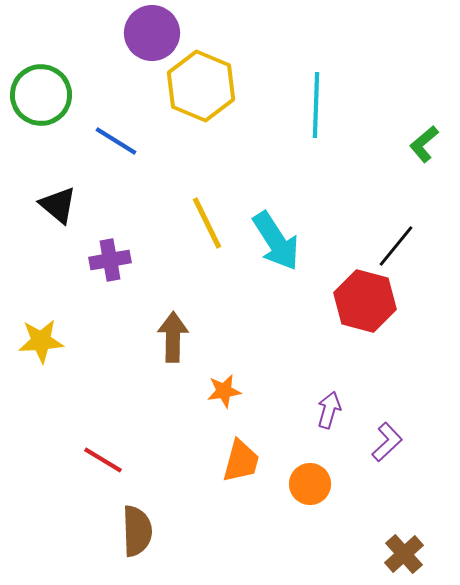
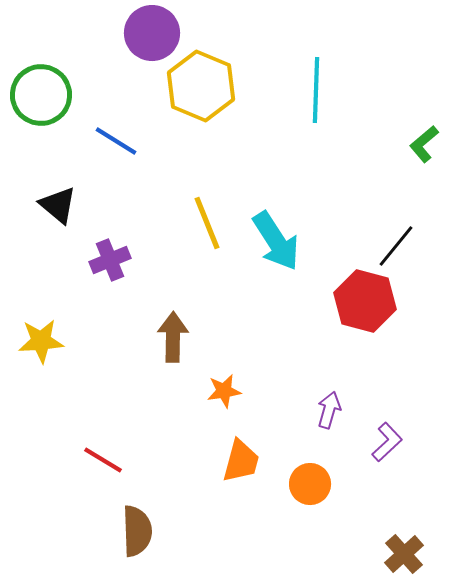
cyan line: moved 15 px up
yellow line: rotated 4 degrees clockwise
purple cross: rotated 12 degrees counterclockwise
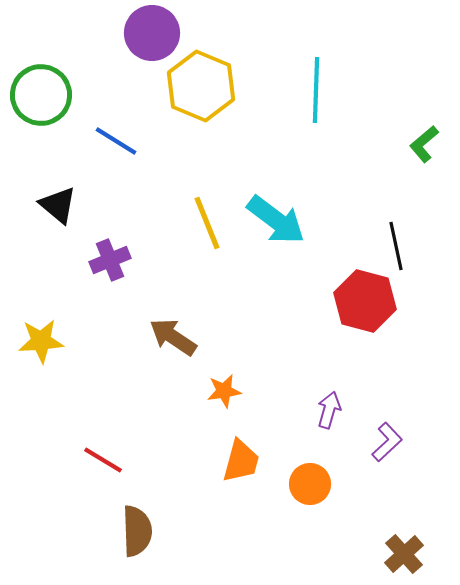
cyan arrow: moved 21 px up; rotated 20 degrees counterclockwise
black line: rotated 51 degrees counterclockwise
brown arrow: rotated 57 degrees counterclockwise
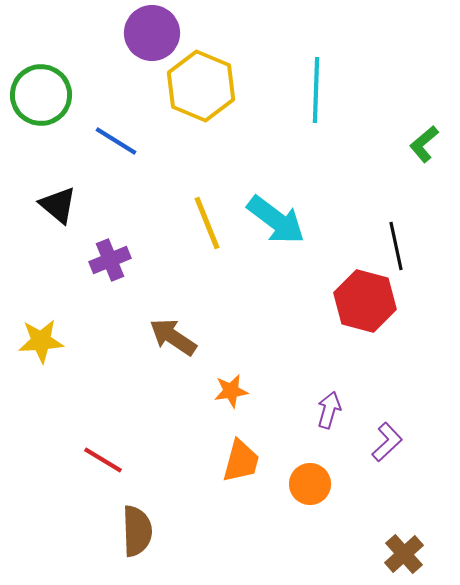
orange star: moved 7 px right
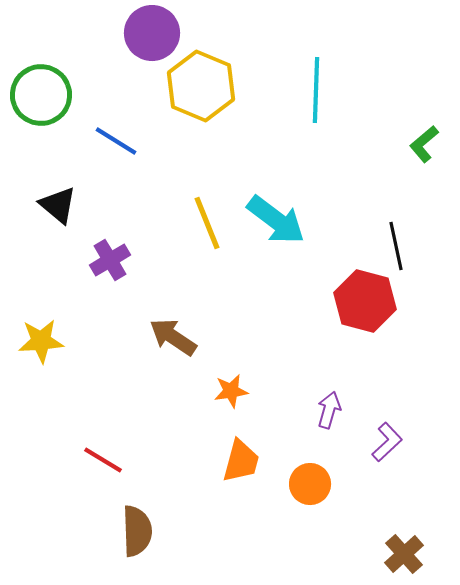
purple cross: rotated 9 degrees counterclockwise
